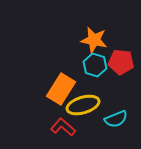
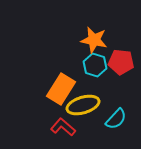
cyan semicircle: rotated 25 degrees counterclockwise
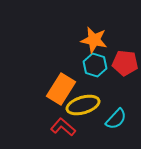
red pentagon: moved 4 px right, 1 px down
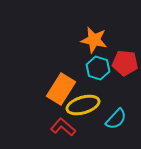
cyan hexagon: moved 3 px right, 3 px down
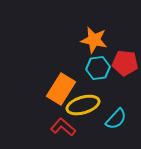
cyan hexagon: rotated 25 degrees counterclockwise
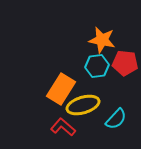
orange star: moved 8 px right
cyan hexagon: moved 1 px left, 2 px up
